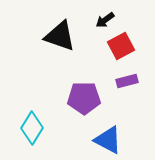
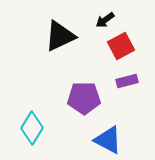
black triangle: rotated 44 degrees counterclockwise
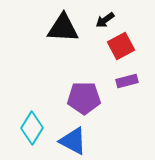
black triangle: moved 3 px right, 8 px up; rotated 28 degrees clockwise
blue triangle: moved 35 px left, 1 px down
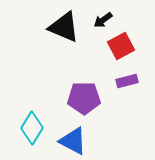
black arrow: moved 2 px left
black triangle: moved 1 px right, 1 px up; rotated 20 degrees clockwise
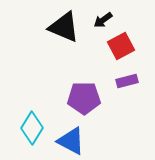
blue triangle: moved 2 px left
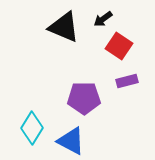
black arrow: moved 1 px up
red square: moved 2 px left; rotated 28 degrees counterclockwise
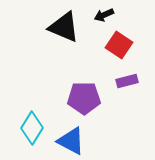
black arrow: moved 1 px right, 4 px up; rotated 12 degrees clockwise
red square: moved 1 px up
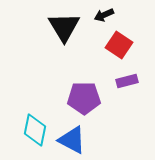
black triangle: rotated 36 degrees clockwise
cyan diamond: moved 3 px right, 2 px down; rotated 20 degrees counterclockwise
blue triangle: moved 1 px right, 1 px up
